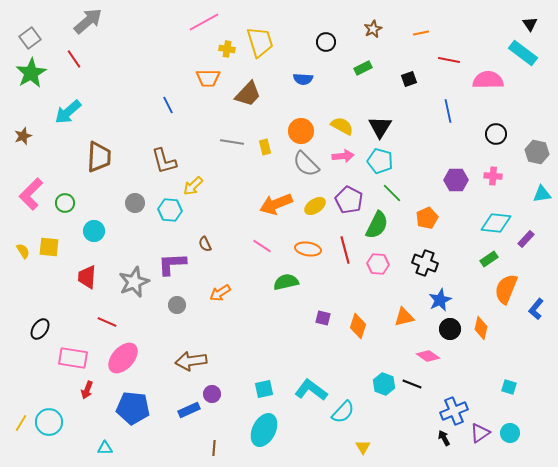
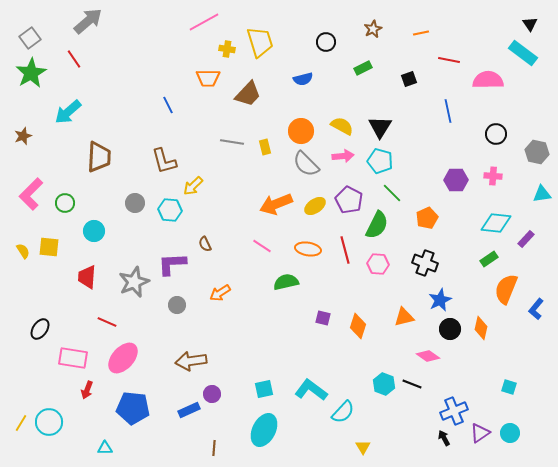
blue semicircle at (303, 79): rotated 18 degrees counterclockwise
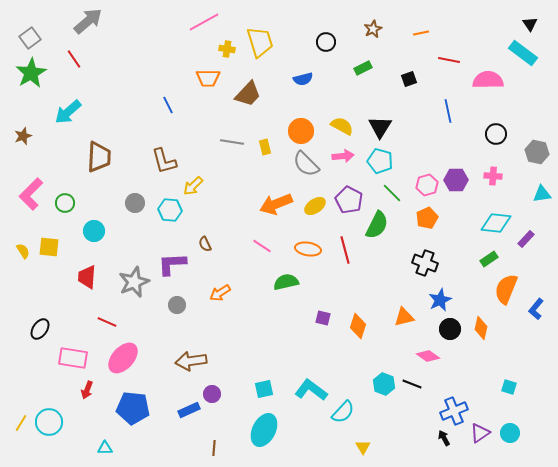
pink hexagon at (378, 264): moved 49 px right, 79 px up; rotated 20 degrees counterclockwise
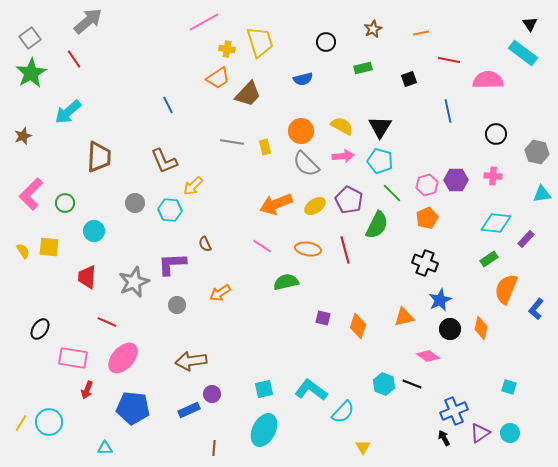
green rectangle at (363, 68): rotated 12 degrees clockwise
orange trapezoid at (208, 78): moved 10 px right; rotated 35 degrees counterclockwise
brown L-shape at (164, 161): rotated 8 degrees counterclockwise
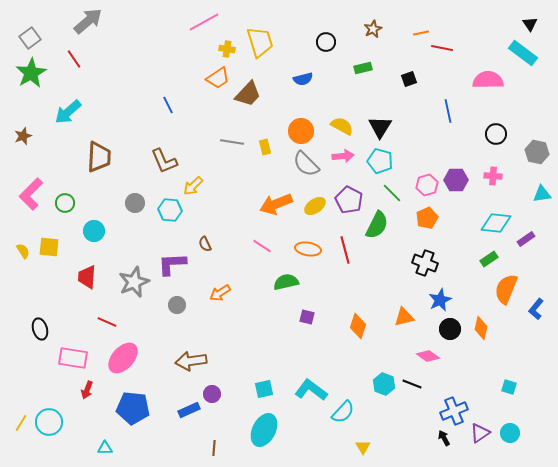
red line at (449, 60): moved 7 px left, 12 px up
purple rectangle at (526, 239): rotated 12 degrees clockwise
purple square at (323, 318): moved 16 px left, 1 px up
black ellipse at (40, 329): rotated 50 degrees counterclockwise
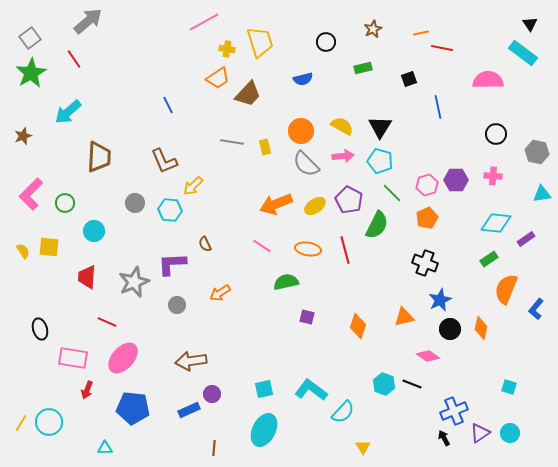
blue line at (448, 111): moved 10 px left, 4 px up
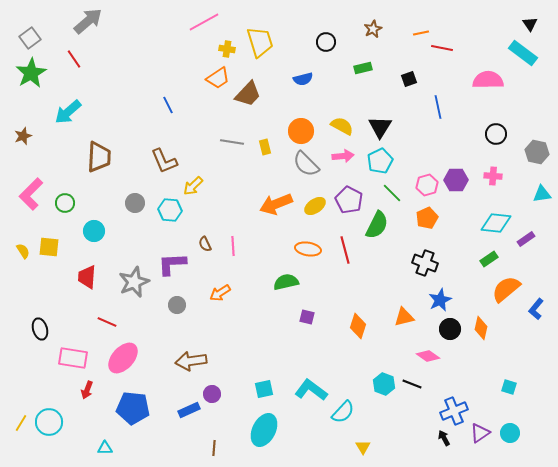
cyan pentagon at (380, 161): rotated 30 degrees clockwise
pink line at (262, 246): moved 29 px left; rotated 54 degrees clockwise
orange semicircle at (506, 289): rotated 28 degrees clockwise
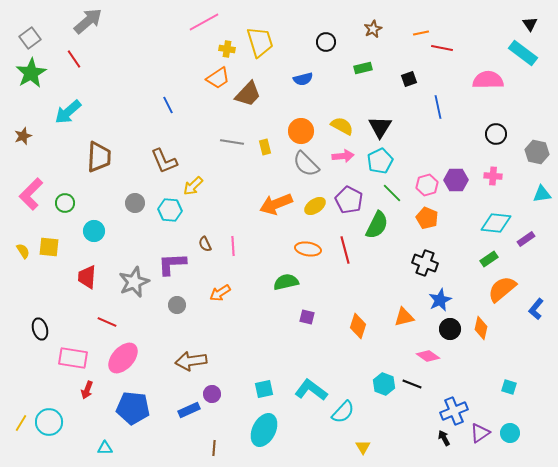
orange pentagon at (427, 218): rotated 25 degrees counterclockwise
orange semicircle at (506, 289): moved 4 px left
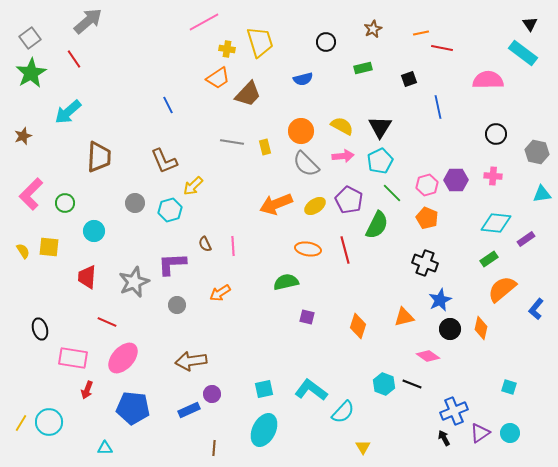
cyan hexagon at (170, 210): rotated 20 degrees counterclockwise
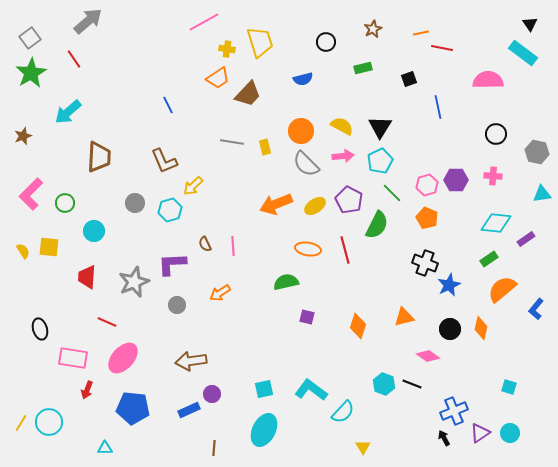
blue star at (440, 300): moved 9 px right, 15 px up
